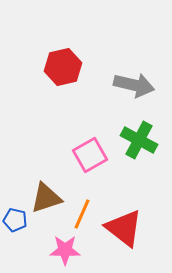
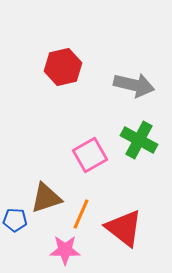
orange line: moved 1 px left
blue pentagon: rotated 10 degrees counterclockwise
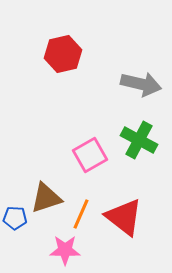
red hexagon: moved 13 px up
gray arrow: moved 7 px right, 1 px up
blue pentagon: moved 2 px up
red triangle: moved 11 px up
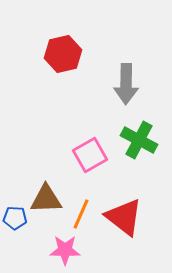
gray arrow: moved 15 px left; rotated 78 degrees clockwise
brown triangle: moved 1 px down; rotated 16 degrees clockwise
